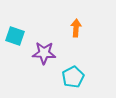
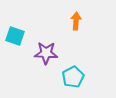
orange arrow: moved 7 px up
purple star: moved 2 px right
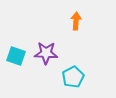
cyan square: moved 1 px right, 20 px down
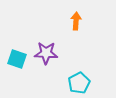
cyan square: moved 1 px right, 3 px down
cyan pentagon: moved 6 px right, 6 px down
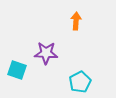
cyan square: moved 11 px down
cyan pentagon: moved 1 px right, 1 px up
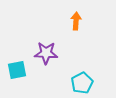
cyan square: rotated 30 degrees counterclockwise
cyan pentagon: moved 2 px right, 1 px down
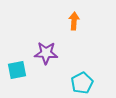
orange arrow: moved 2 px left
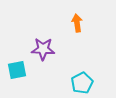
orange arrow: moved 3 px right, 2 px down; rotated 12 degrees counterclockwise
purple star: moved 3 px left, 4 px up
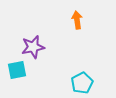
orange arrow: moved 3 px up
purple star: moved 10 px left, 2 px up; rotated 15 degrees counterclockwise
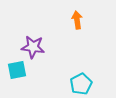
purple star: rotated 20 degrees clockwise
cyan pentagon: moved 1 px left, 1 px down
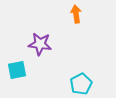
orange arrow: moved 1 px left, 6 px up
purple star: moved 7 px right, 3 px up
